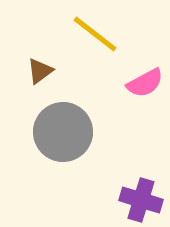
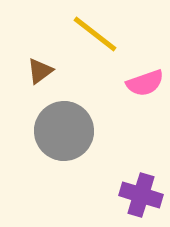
pink semicircle: rotated 9 degrees clockwise
gray circle: moved 1 px right, 1 px up
purple cross: moved 5 px up
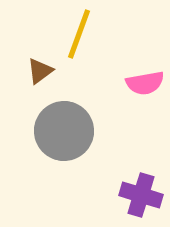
yellow line: moved 16 px left; rotated 72 degrees clockwise
pink semicircle: rotated 9 degrees clockwise
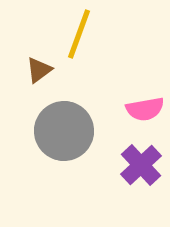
brown triangle: moved 1 px left, 1 px up
pink semicircle: moved 26 px down
purple cross: moved 30 px up; rotated 30 degrees clockwise
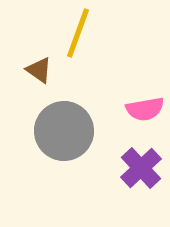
yellow line: moved 1 px left, 1 px up
brown triangle: rotated 48 degrees counterclockwise
purple cross: moved 3 px down
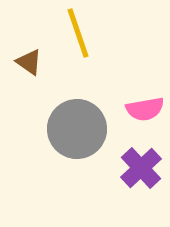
yellow line: rotated 39 degrees counterclockwise
brown triangle: moved 10 px left, 8 px up
gray circle: moved 13 px right, 2 px up
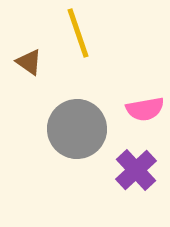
purple cross: moved 5 px left, 2 px down
